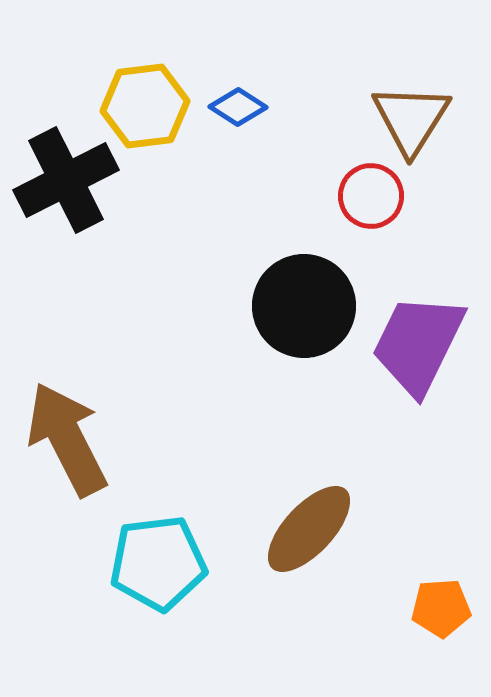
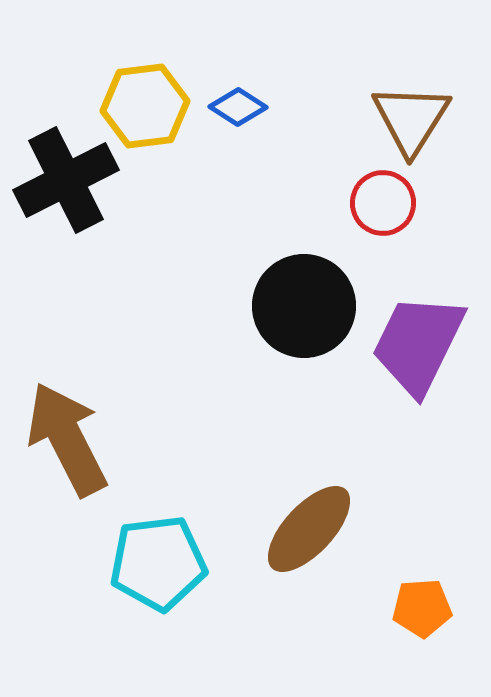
red circle: moved 12 px right, 7 px down
orange pentagon: moved 19 px left
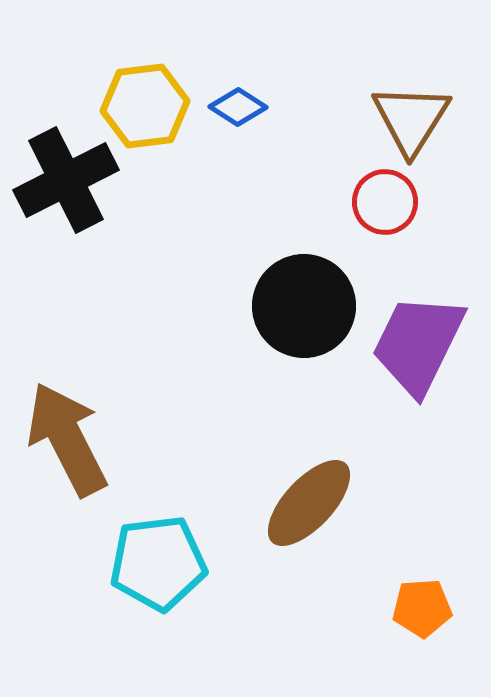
red circle: moved 2 px right, 1 px up
brown ellipse: moved 26 px up
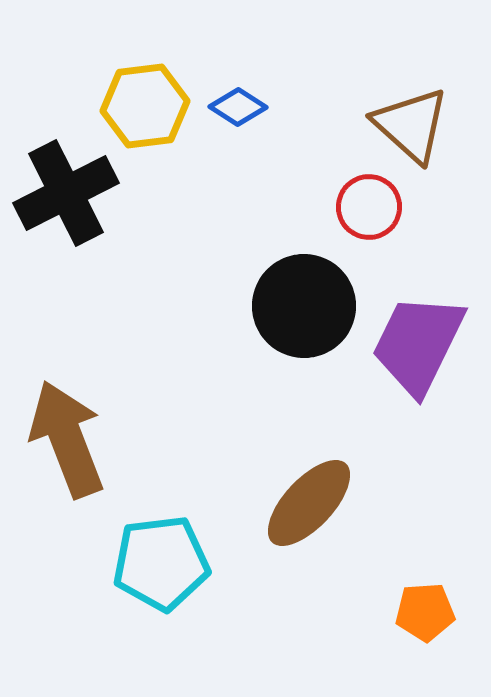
brown triangle: moved 6 px down; rotated 20 degrees counterclockwise
black cross: moved 13 px down
red circle: moved 16 px left, 5 px down
brown arrow: rotated 6 degrees clockwise
cyan pentagon: moved 3 px right
orange pentagon: moved 3 px right, 4 px down
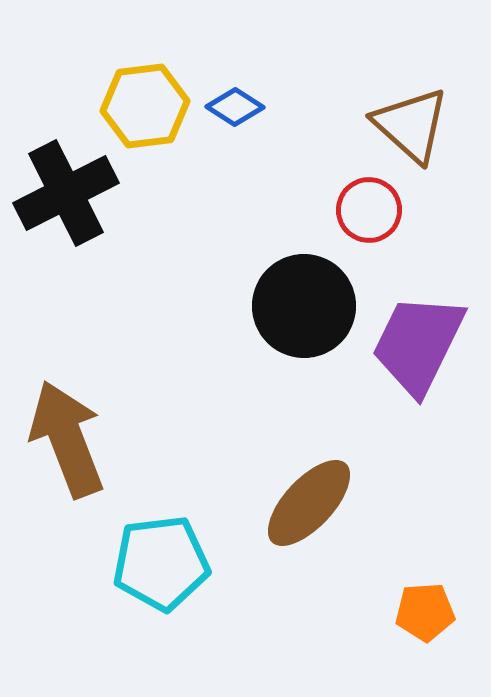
blue diamond: moved 3 px left
red circle: moved 3 px down
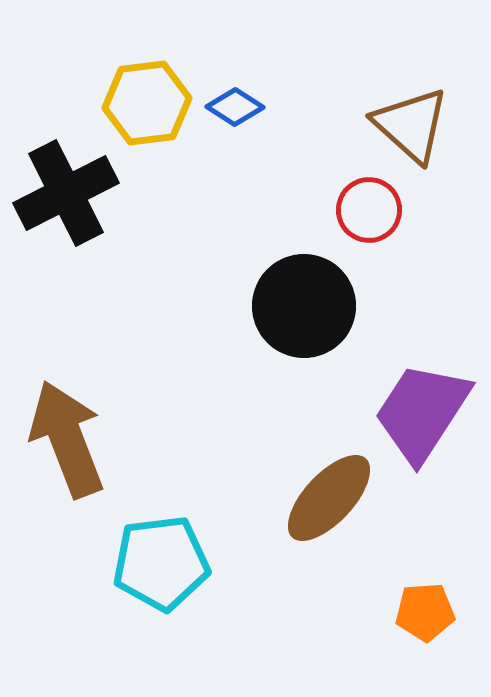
yellow hexagon: moved 2 px right, 3 px up
purple trapezoid: moved 4 px right, 68 px down; rotated 7 degrees clockwise
brown ellipse: moved 20 px right, 5 px up
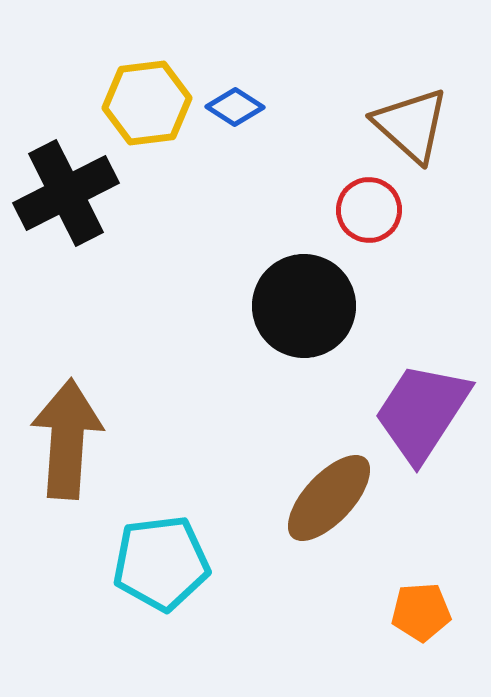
brown arrow: rotated 25 degrees clockwise
orange pentagon: moved 4 px left
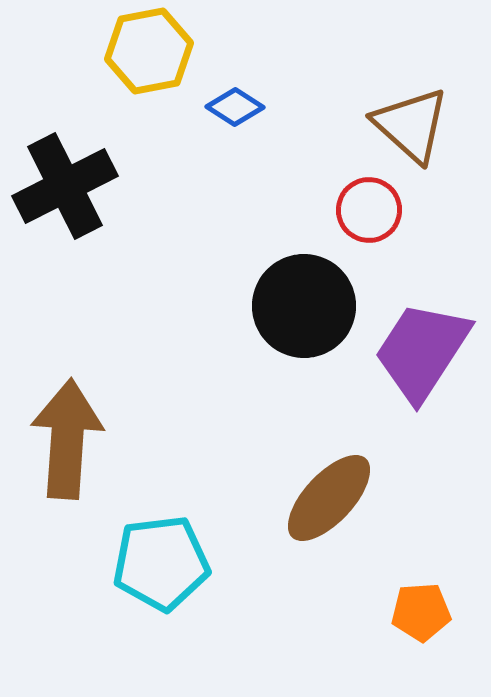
yellow hexagon: moved 2 px right, 52 px up; rotated 4 degrees counterclockwise
black cross: moved 1 px left, 7 px up
purple trapezoid: moved 61 px up
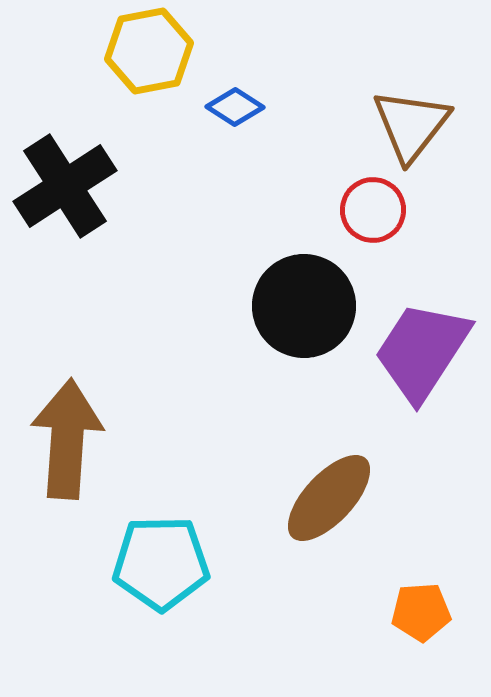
brown triangle: rotated 26 degrees clockwise
black cross: rotated 6 degrees counterclockwise
red circle: moved 4 px right
cyan pentagon: rotated 6 degrees clockwise
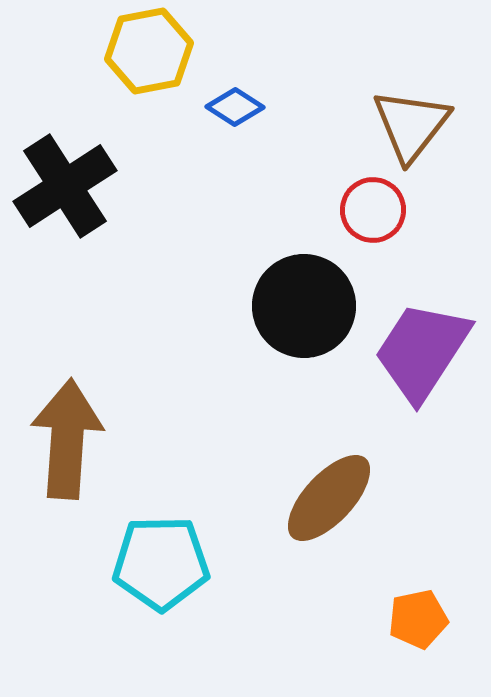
orange pentagon: moved 3 px left, 7 px down; rotated 8 degrees counterclockwise
